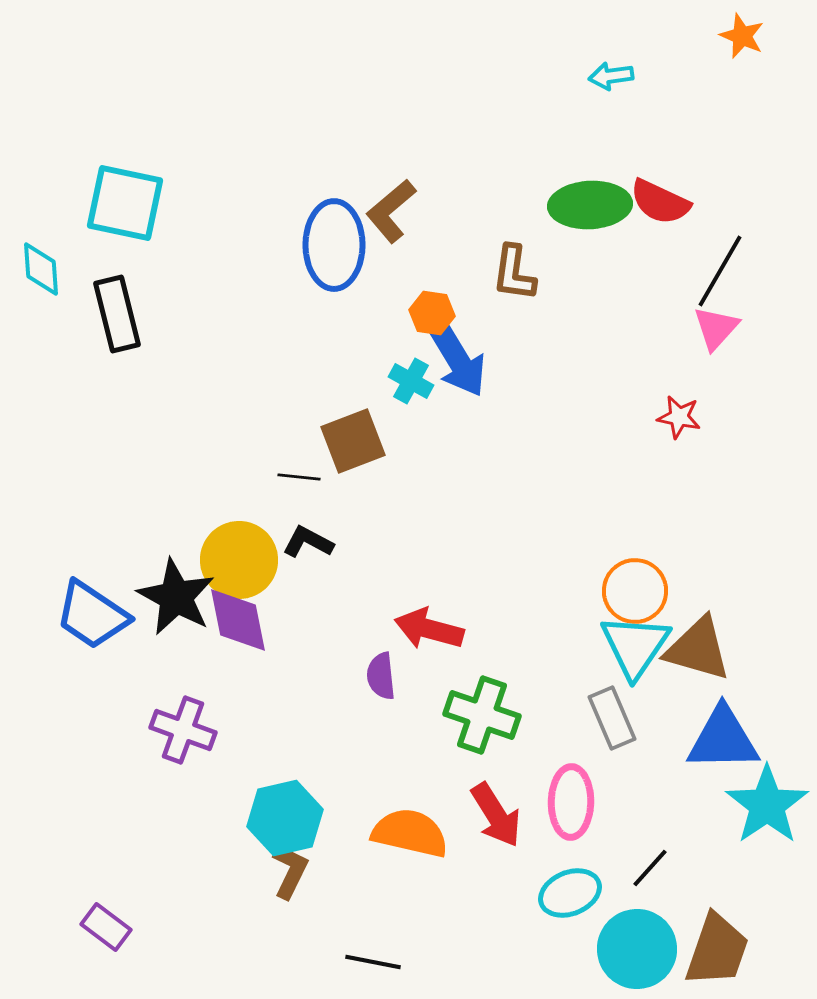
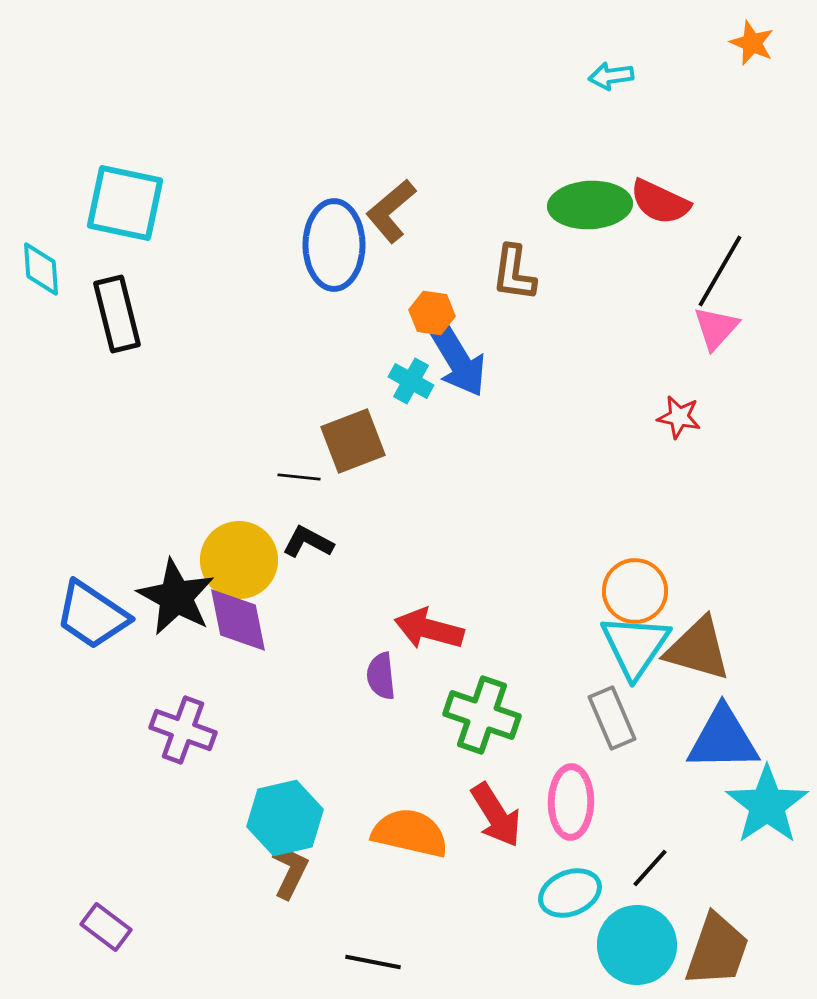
orange star at (742, 36): moved 10 px right, 7 px down
cyan circle at (637, 949): moved 4 px up
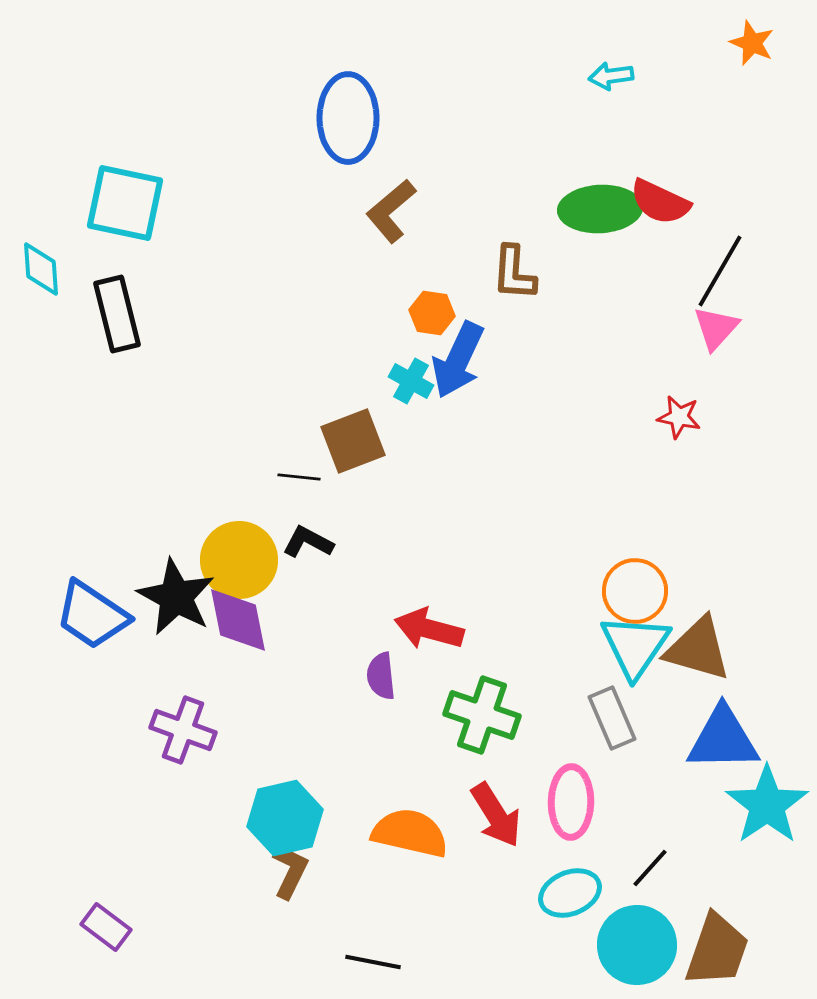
green ellipse at (590, 205): moved 10 px right, 4 px down
blue ellipse at (334, 245): moved 14 px right, 127 px up
brown L-shape at (514, 273): rotated 4 degrees counterclockwise
blue arrow at (458, 360): rotated 56 degrees clockwise
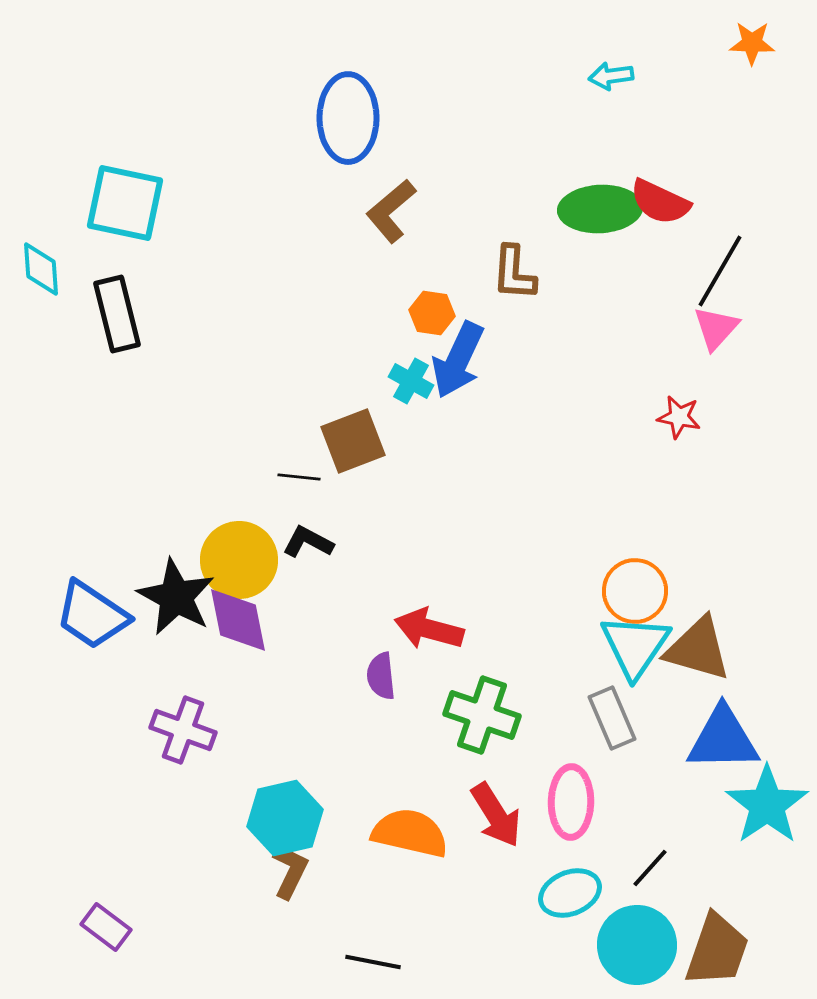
orange star at (752, 43): rotated 21 degrees counterclockwise
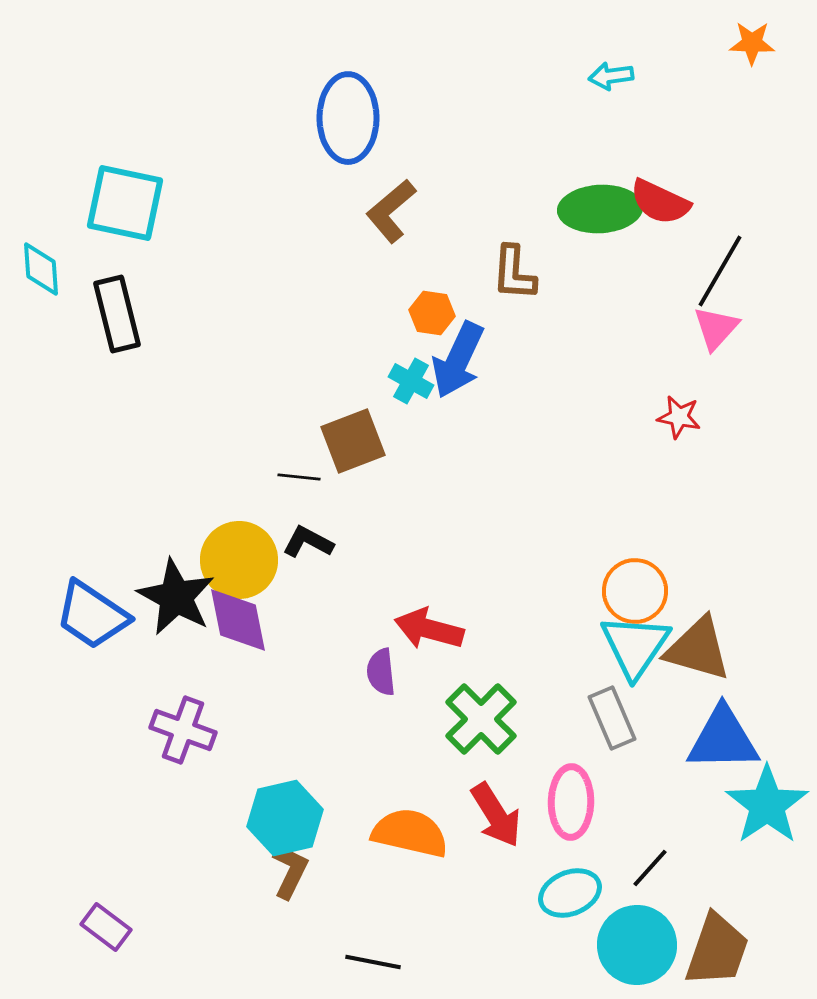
purple semicircle at (381, 676): moved 4 px up
green cross at (482, 715): moved 1 px left, 4 px down; rotated 26 degrees clockwise
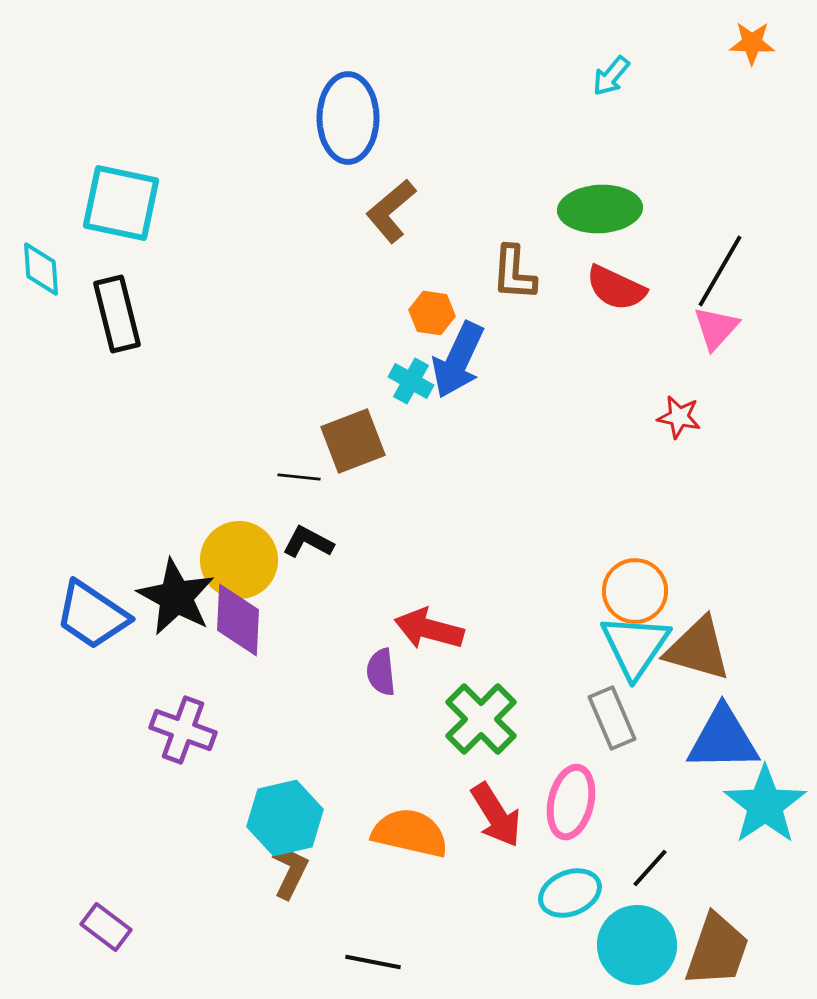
cyan arrow at (611, 76): rotated 42 degrees counterclockwise
red semicircle at (660, 202): moved 44 px left, 86 px down
cyan square at (125, 203): moved 4 px left
purple diamond at (238, 620): rotated 14 degrees clockwise
pink ellipse at (571, 802): rotated 12 degrees clockwise
cyan star at (767, 805): moved 2 px left
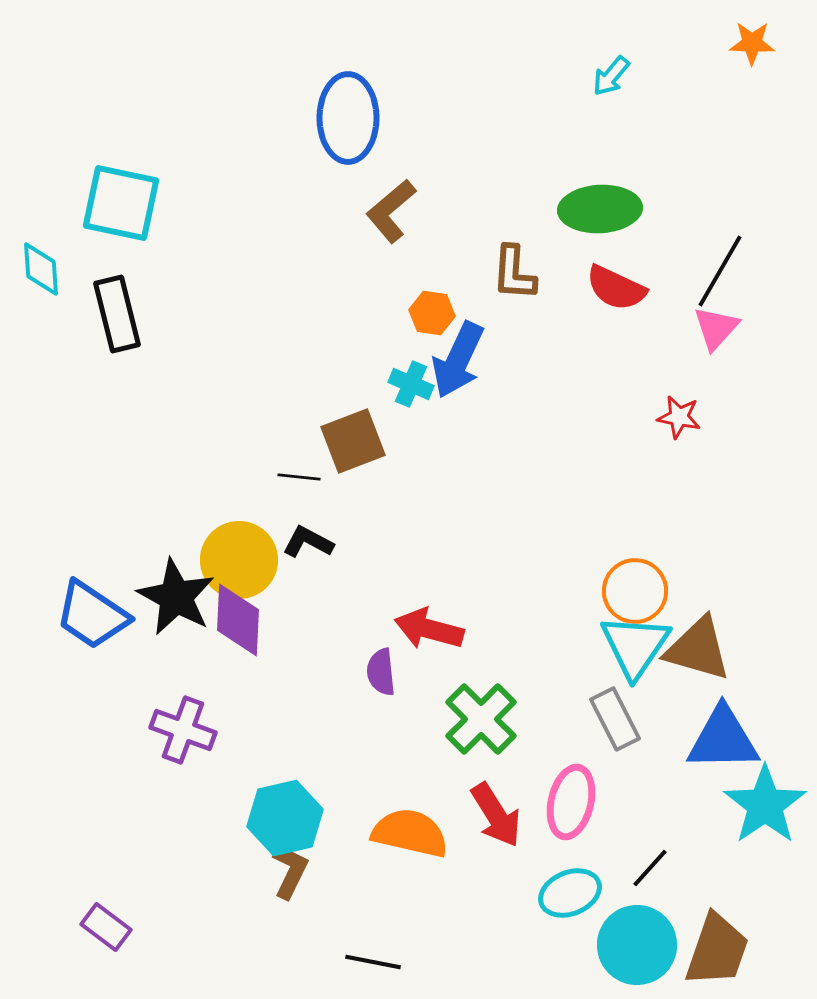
cyan cross at (411, 381): moved 3 px down; rotated 6 degrees counterclockwise
gray rectangle at (612, 718): moved 3 px right, 1 px down; rotated 4 degrees counterclockwise
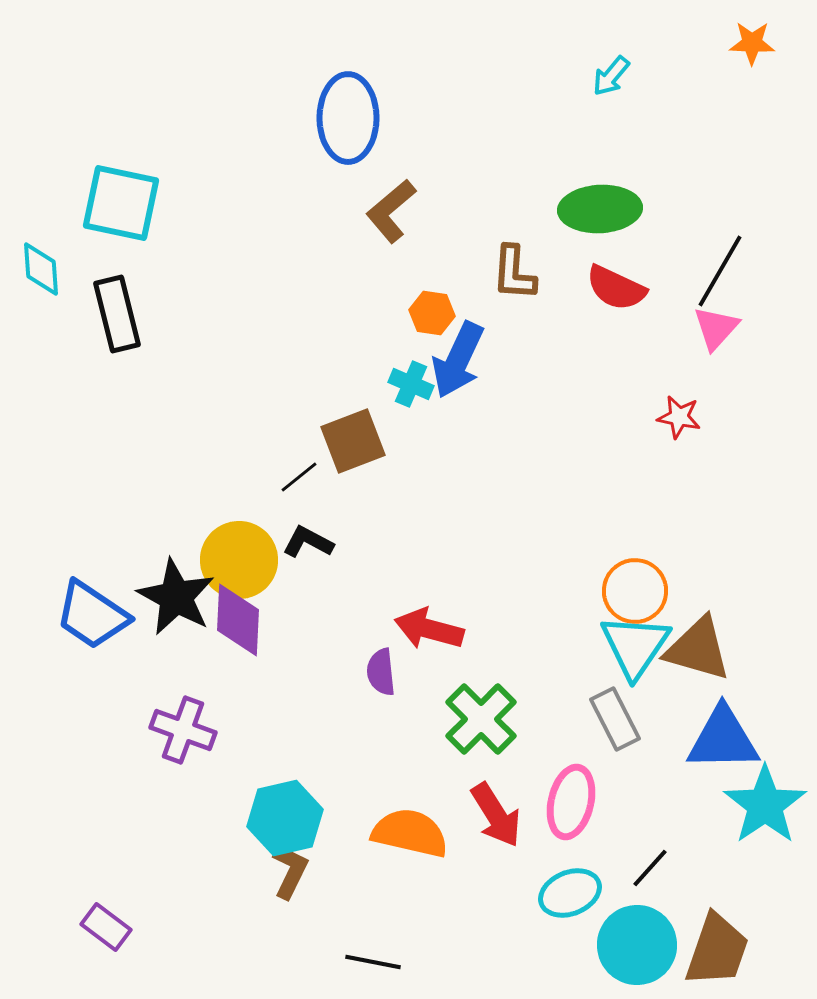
black line at (299, 477): rotated 45 degrees counterclockwise
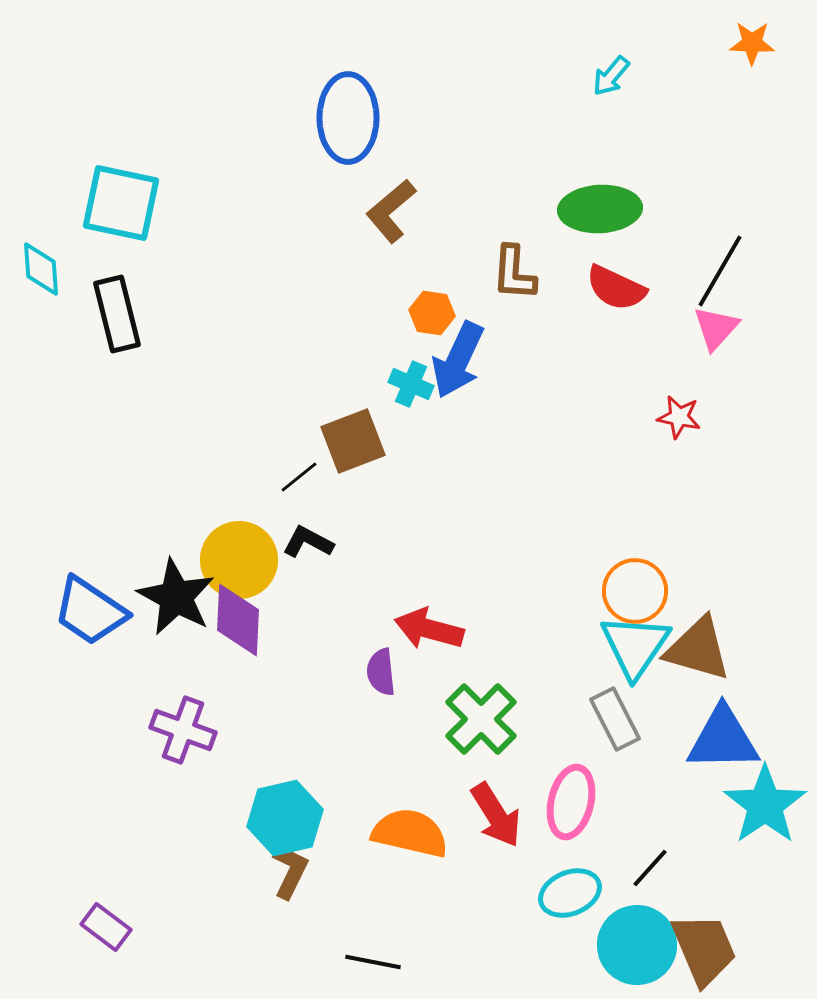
blue trapezoid at (92, 615): moved 2 px left, 4 px up
brown trapezoid at (717, 950): moved 13 px left, 1 px up; rotated 42 degrees counterclockwise
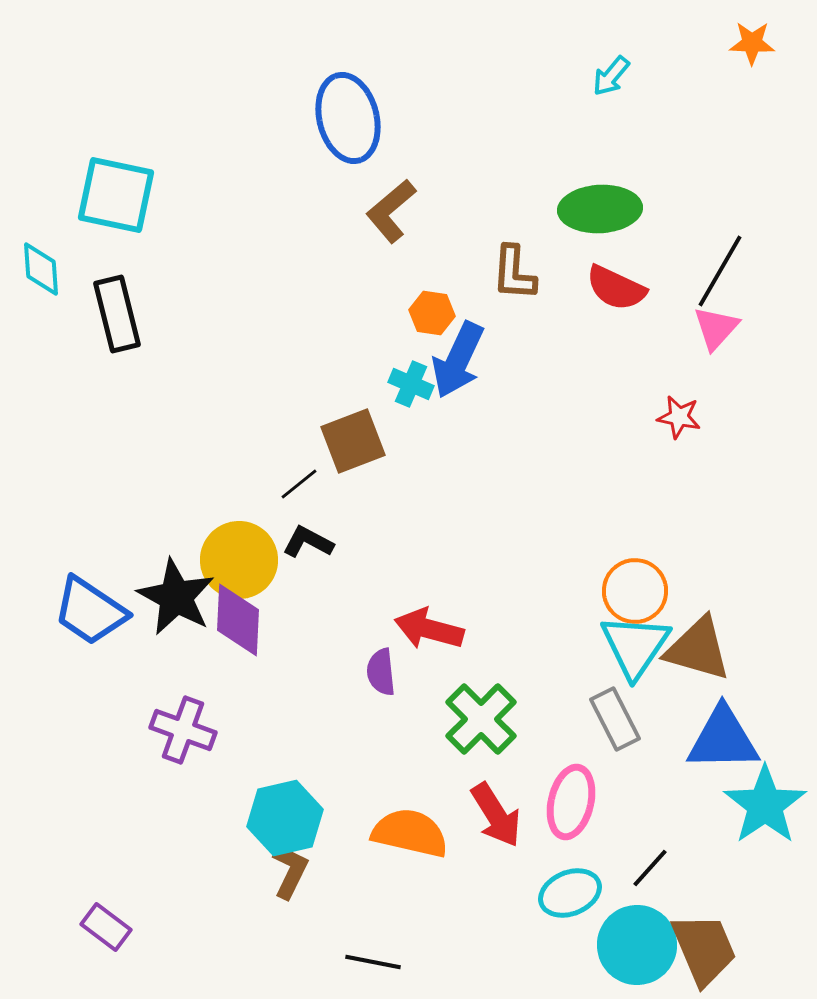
blue ellipse at (348, 118): rotated 14 degrees counterclockwise
cyan square at (121, 203): moved 5 px left, 8 px up
black line at (299, 477): moved 7 px down
